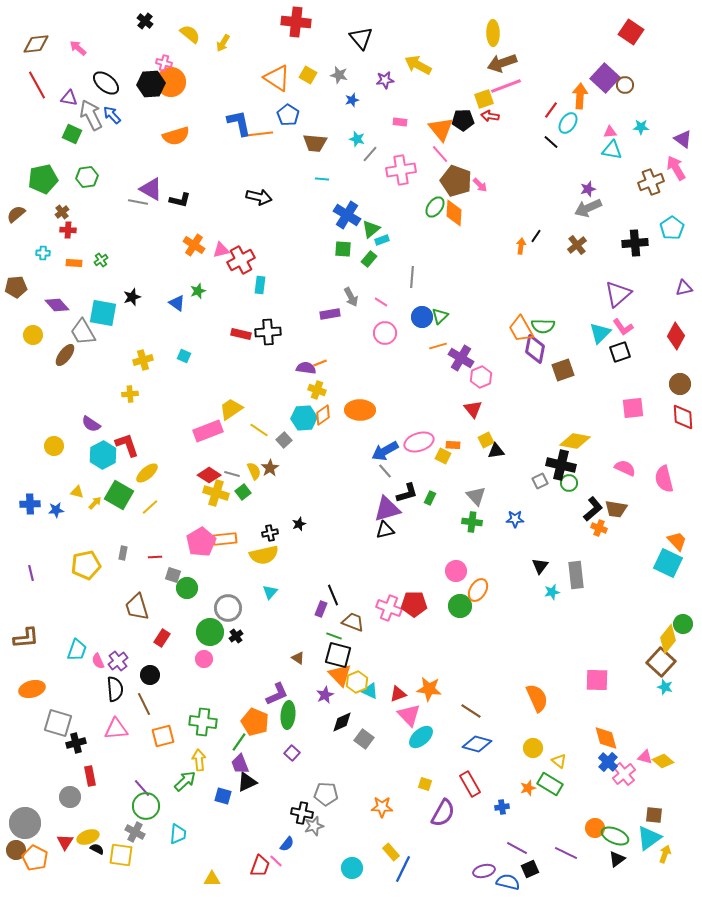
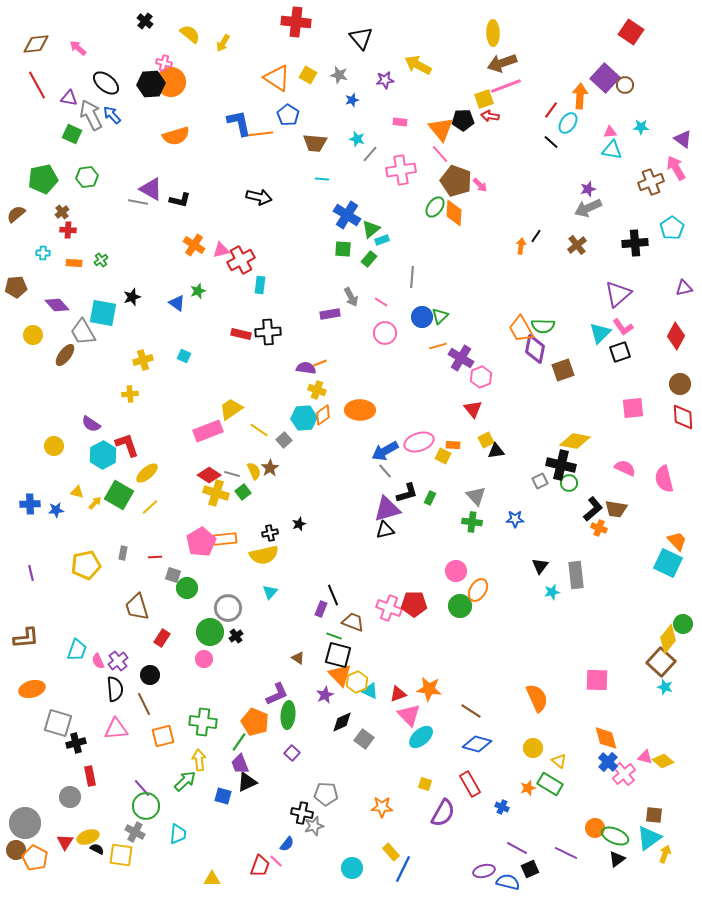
blue cross at (502, 807): rotated 32 degrees clockwise
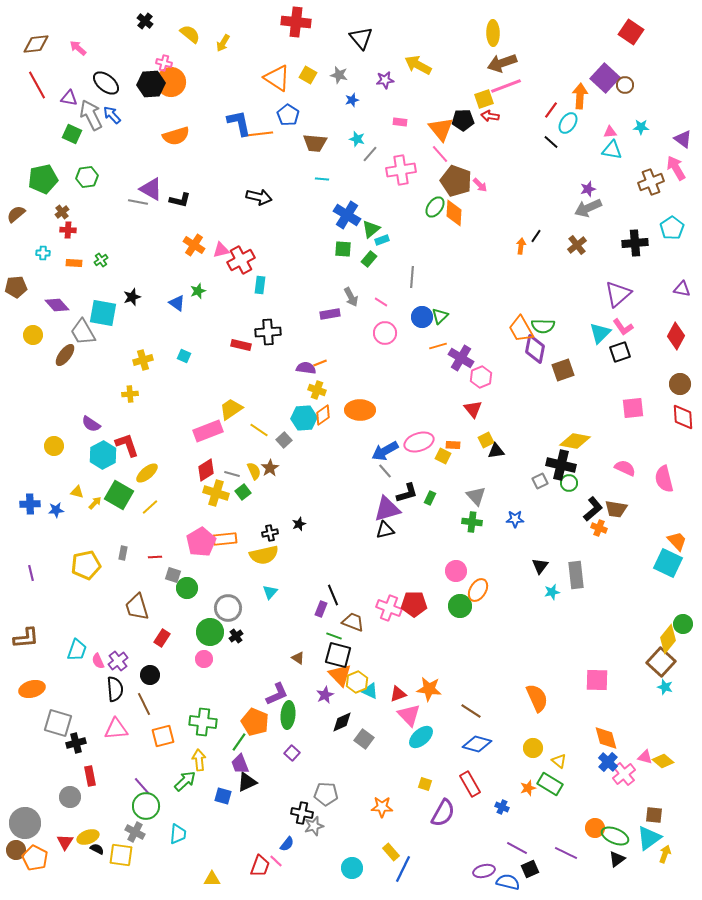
purple triangle at (684, 288): moved 2 px left, 1 px down; rotated 24 degrees clockwise
red rectangle at (241, 334): moved 11 px down
red diamond at (209, 475): moved 3 px left, 5 px up; rotated 65 degrees counterclockwise
purple line at (142, 788): moved 2 px up
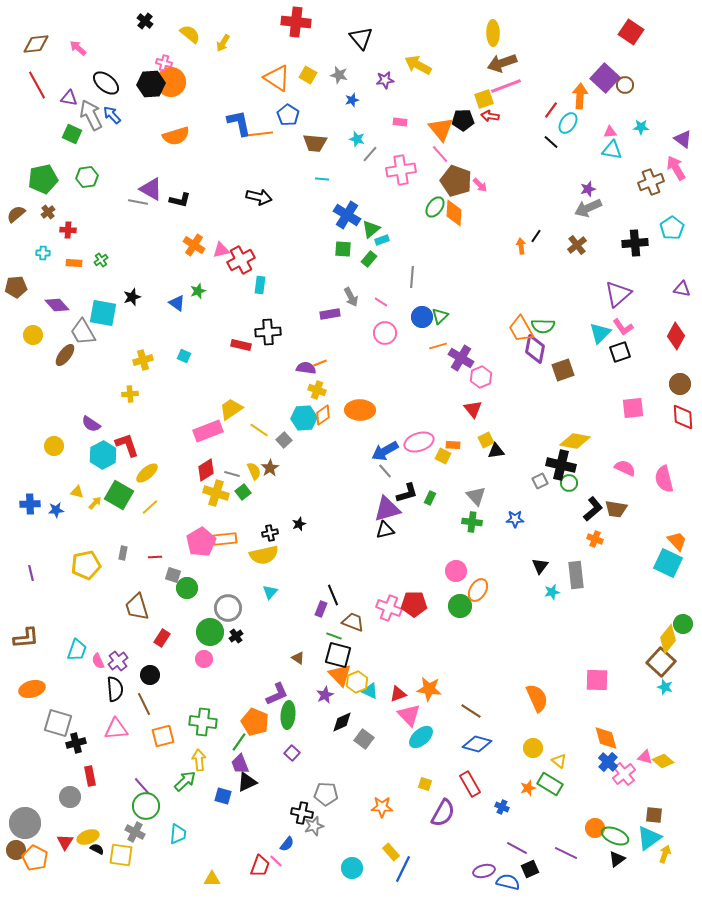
brown cross at (62, 212): moved 14 px left
orange arrow at (521, 246): rotated 14 degrees counterclockwise
orange cross at (599, 528): moved 4 px left, 11 px down
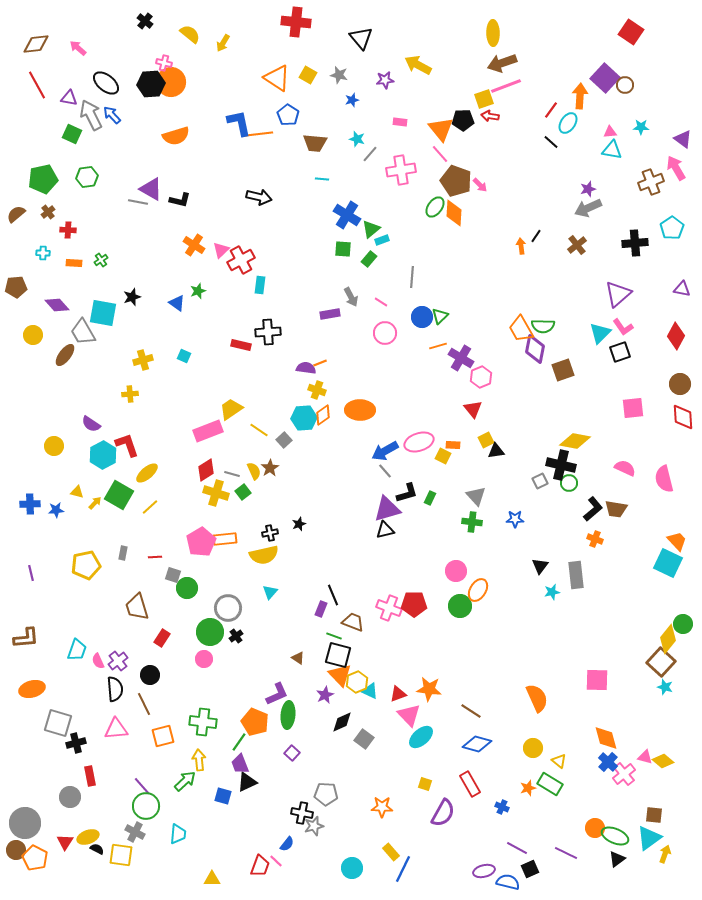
pink triangle at (221, 250): rotated 30 degrees counterclockwise
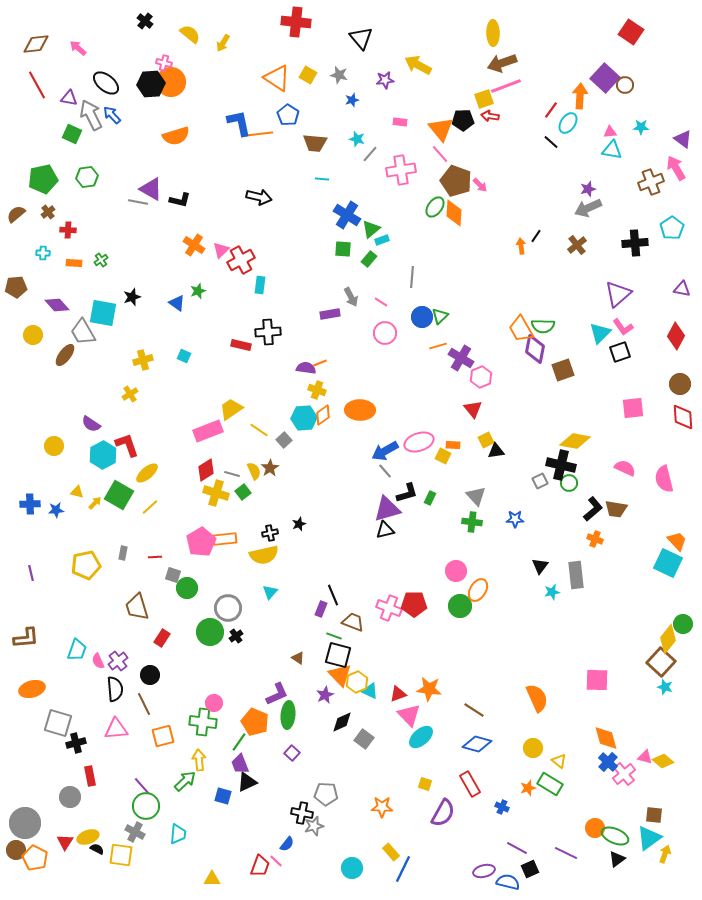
yellow cross at (130, 394): rotated 28 degrees counterclockwise
pink circle at (204, 659): moved 10 px right, 44 px down
brown line at (471, 711): moved 3 px right, 1 px up
